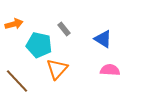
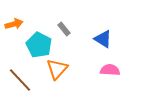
cyan pentagon: rotated 15 degrees clockwise
brown line: moved 3 px right, 1 px up
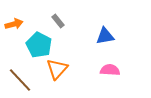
gray rectangle: moved 6 px left, 8 px up
blue triangle: moved 2 px right, 3 px up; rotated 42 degrees counterclockwise
